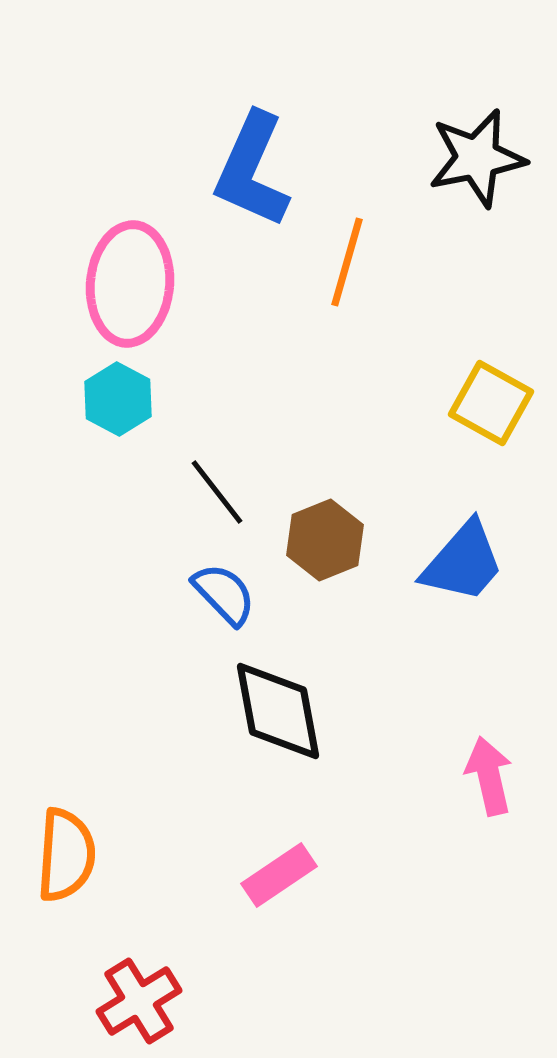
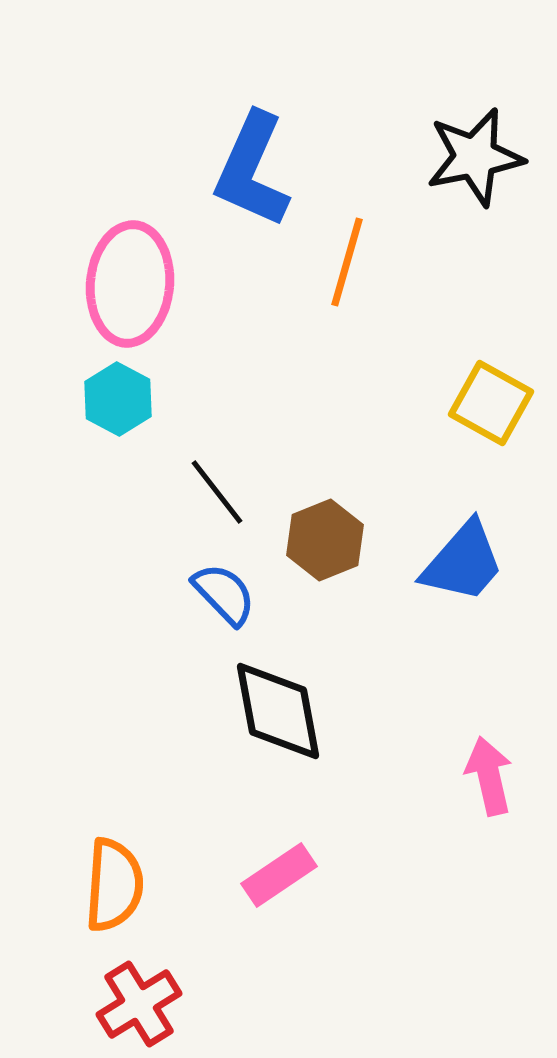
black star: moved 2 px left, 1 px up
orange semicircle: moved 48 px right, 30 px down
red cross: moved 3 px down
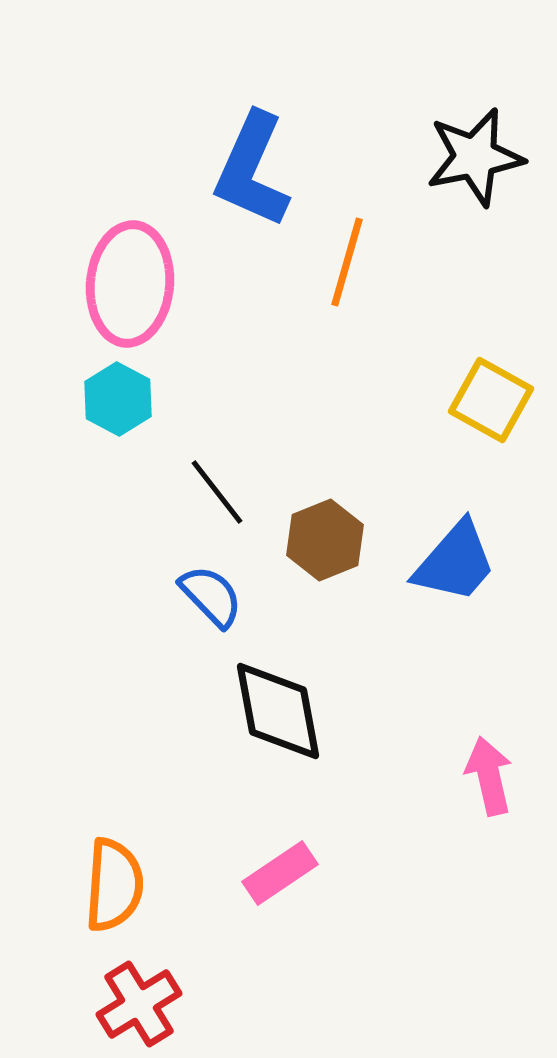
yellow square: moved 3 px up
blue trapezoid: moved 8 px left
blue semicircle: moved 13 px left, 2 px down
pink rectangle: moved 1 px right, 2 px up
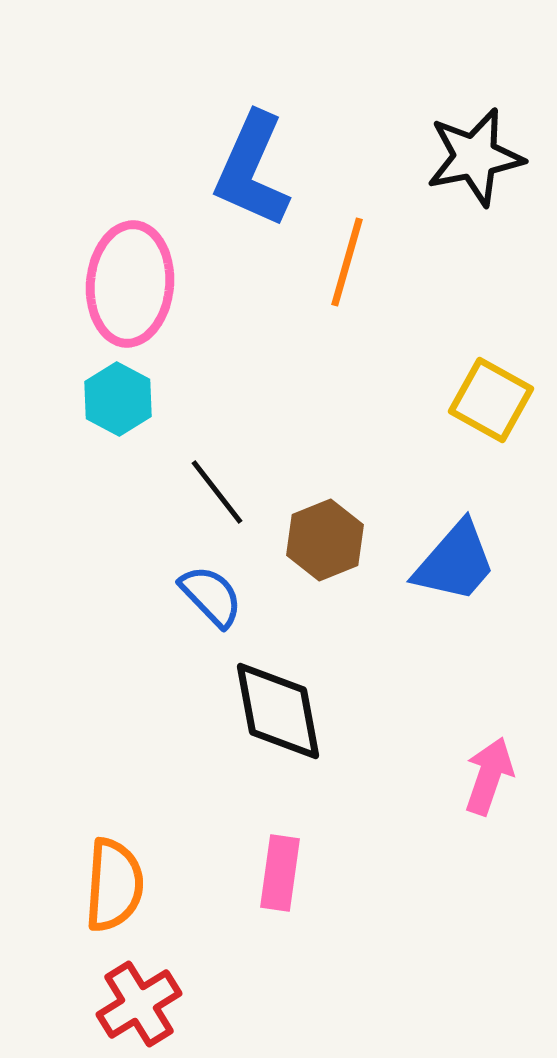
pink arrow: rotated 32 degrees clockwise
pink rectangle: rotated 48 degrees counterclockwise
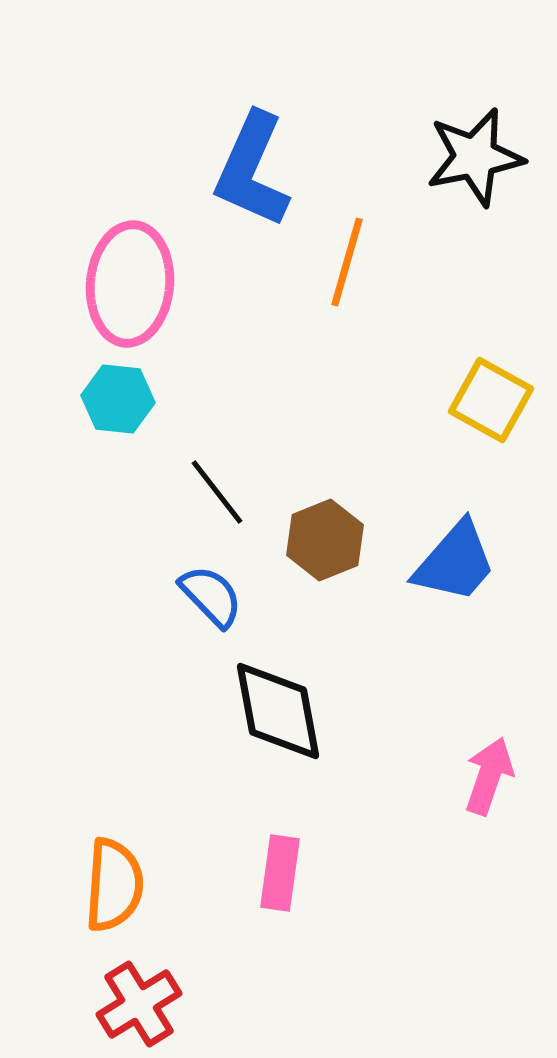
cyan hexagon: rotated 22 degrees counterclockwise
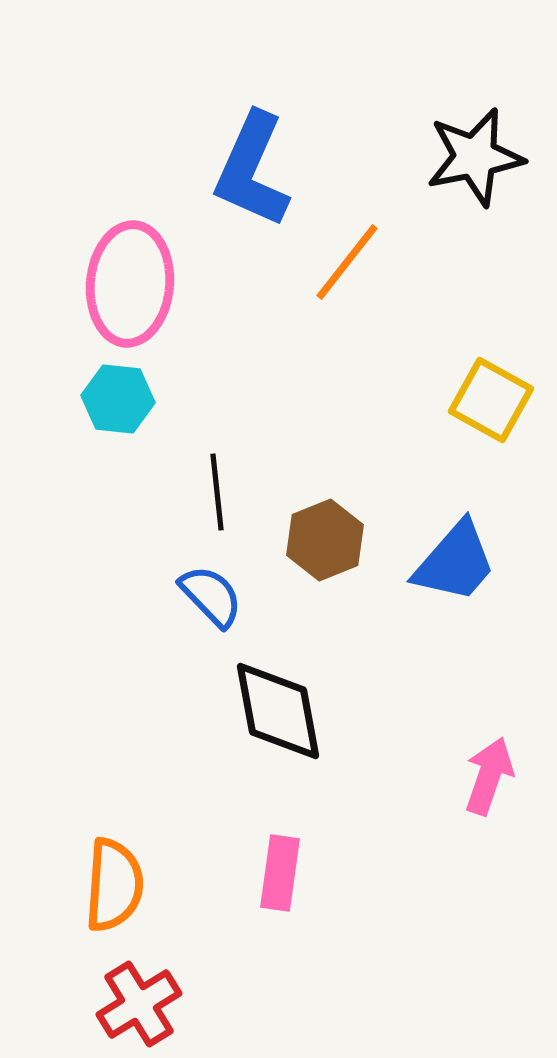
orange line: rotated 22 degrees clockwise
black line: rotated 32 degrees clockwise
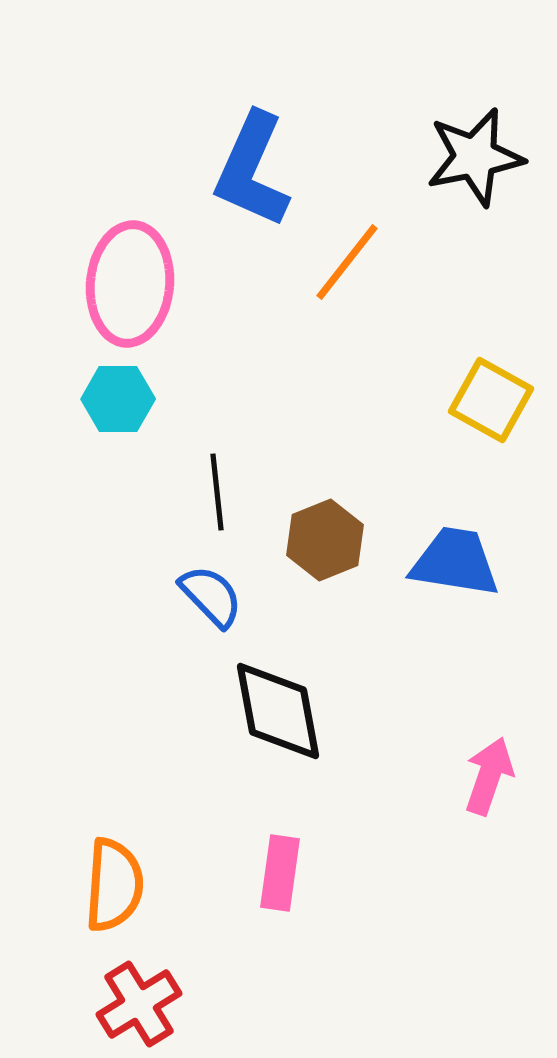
cyan hexagon: rotated 6 degrees counterclockwise
blue trapezoid: rotated 122 degrees counterclockwise
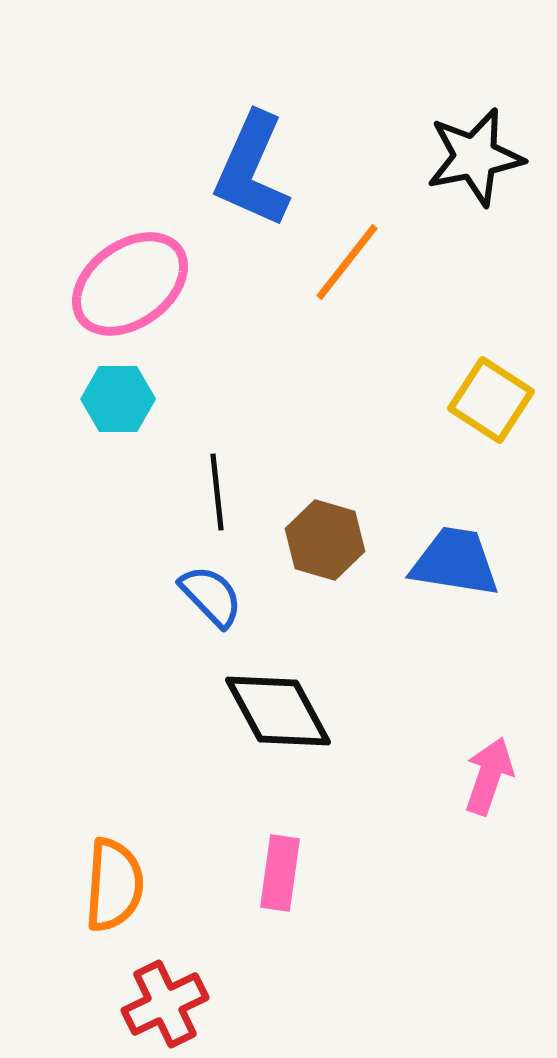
pink ellipse: rotated 49 degrees clockwise
yellow square: rotated 4 degrees clockwise
brown hexagon: rotated 22 degrees counterclockwise
black diamond: rotated 18 degrees counterclockwise
red cross: moved 26 px right; rotated 6 degrees clockwise
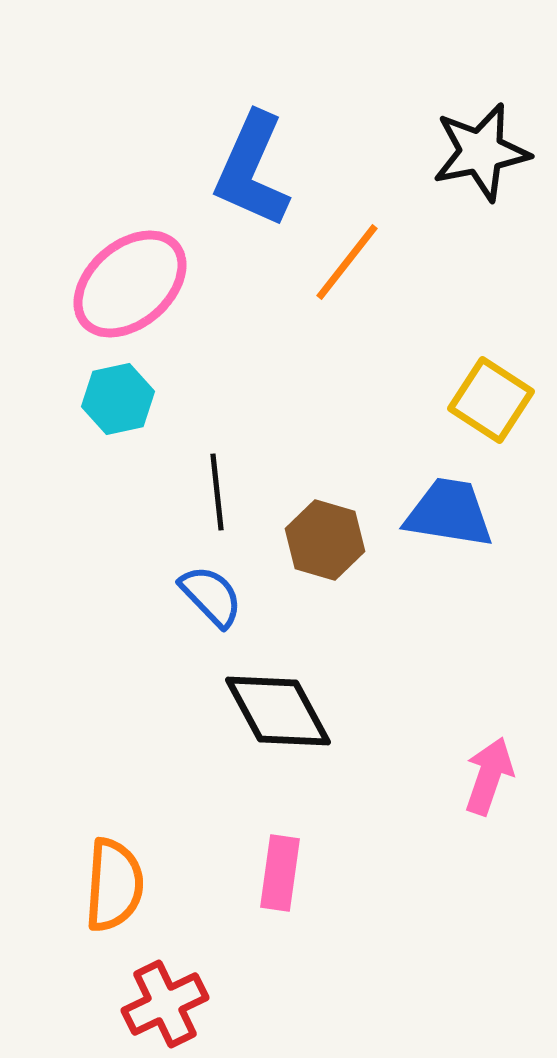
black star: moved 6 px right, 5 px up
pink ellipse: rotated 5 degrees counterclockwise
cyan hexagon: rotated 12 degrees counterclockwise
blue trapezoid: moved 6 px left, 49 px up
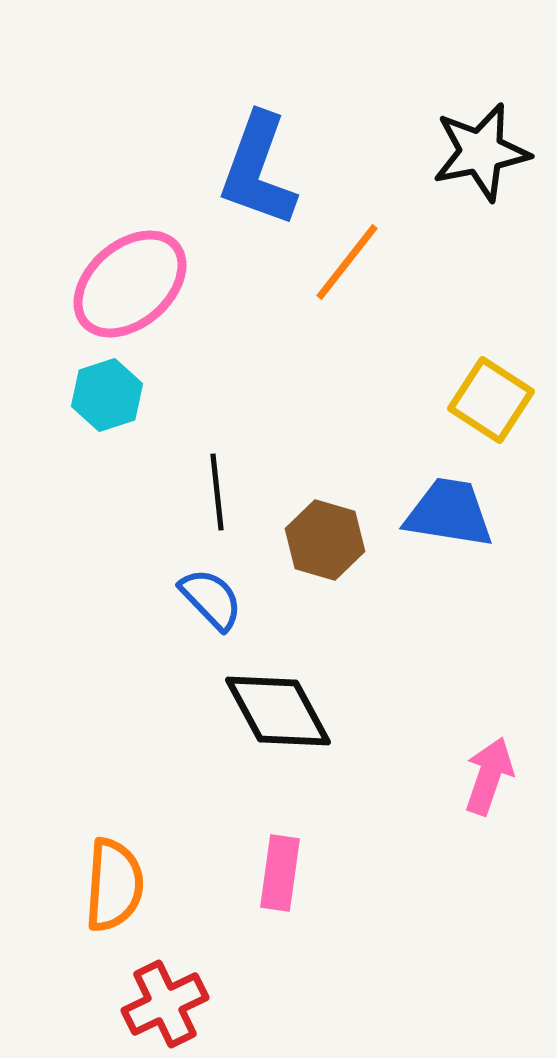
blue L-shape: moved 6 px right; rotated 4 degrees counterclockwise
cyan hexagon: moved 11 px left, 4 px up; rotated 6 degrees counterclockwise
blue semicircle: moved 3 px down
